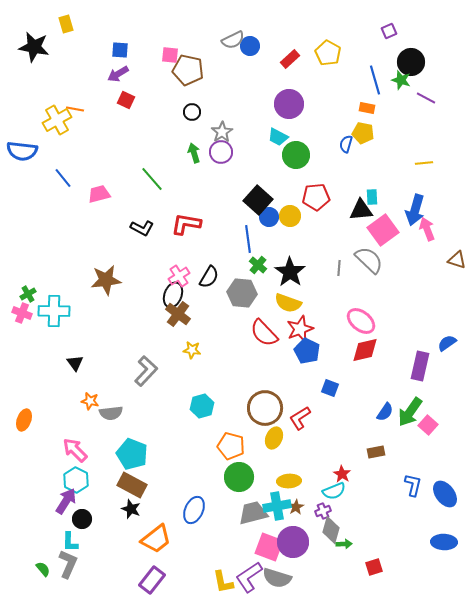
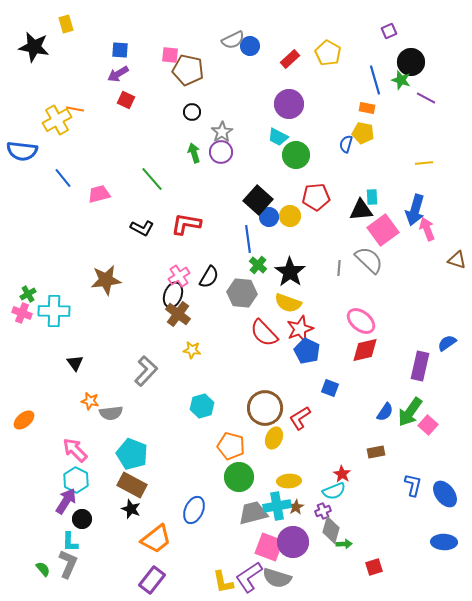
orange ellipse at (24, 420): rotated 30 degrees clockwise
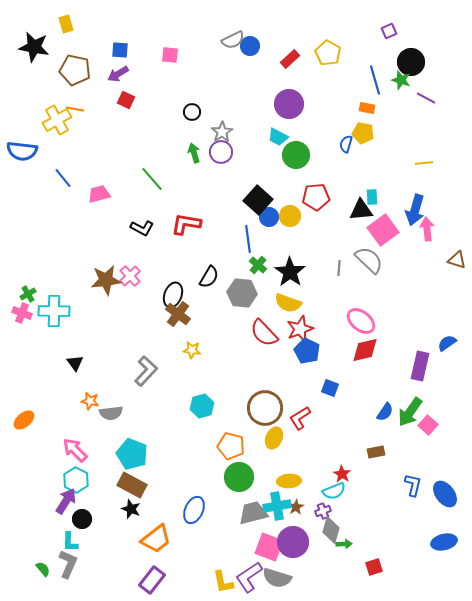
brown pentagon at (188, 70): moved 113 px left
pink arrow at (427, 229): rotated 15 degrees clockwise
pink cross at (179, 276): moved 49 px left; rotated 10 degrees counterclockwise
blue ellipse at (444, 542): rotated 15 degrees counterclockwise
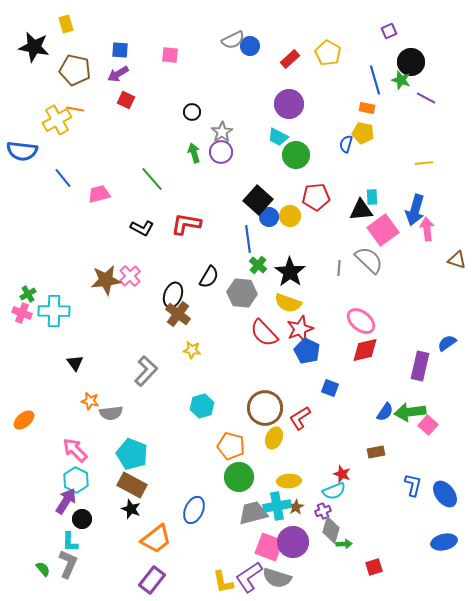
green arrow at (410, 412): rotated 48 degrees clockwise
red star at (342, 474): rotated 12 degrees counterclockwise
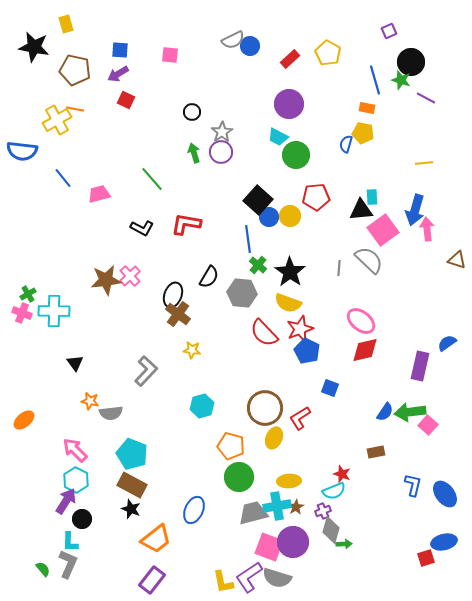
red square at (374, 567): moved 52 px right, 9 px up
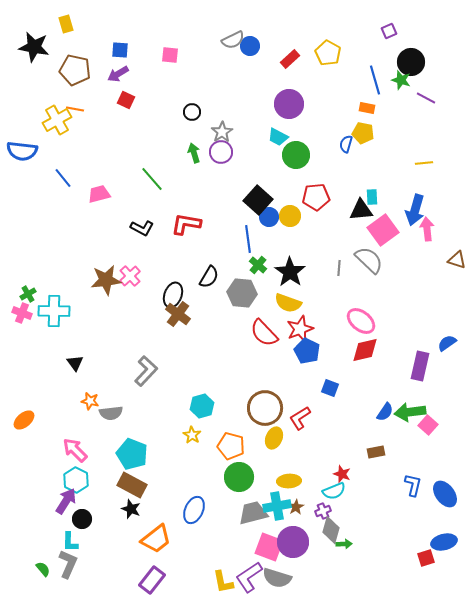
yellow star at (192, 350): moved 85 px down; rotated 24 degrees clockwise
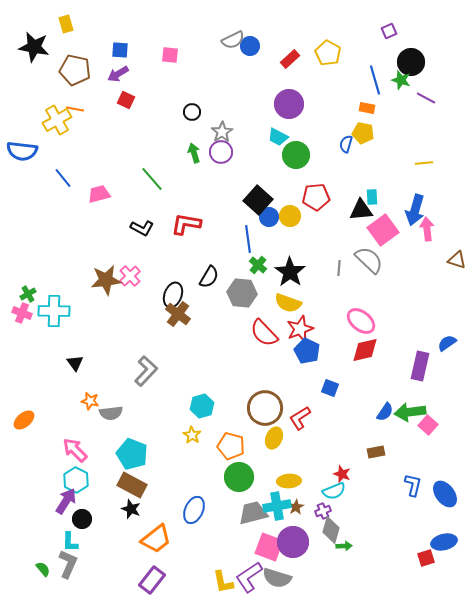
green arrow at (344, 544): moved 2 px down
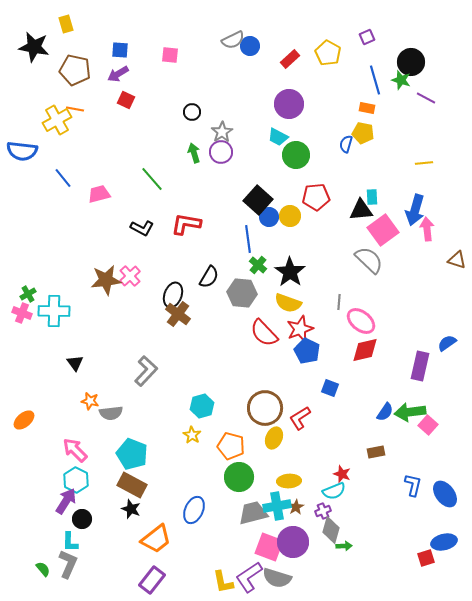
purple square at (389, 31): moved 22 px left, 6 px down
gray line at (339, 268): moved 34 px down
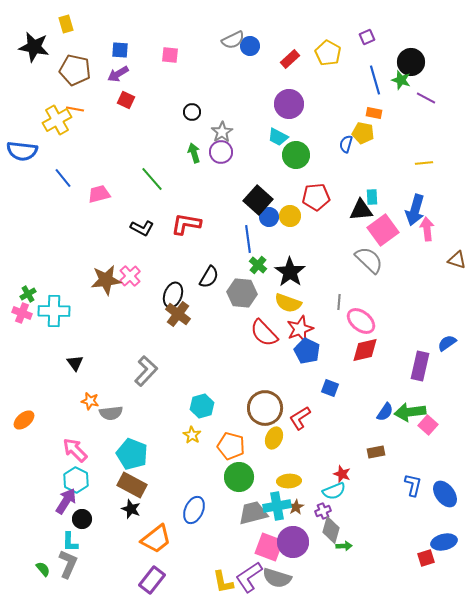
orange rectangle at (367, 108): moved 7 px right, 5 px down
